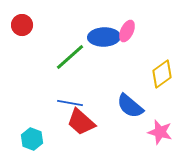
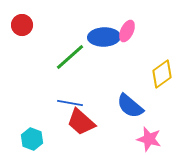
pink star: moved 11 px left, 7 px down
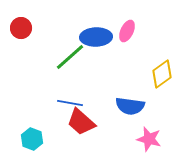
red circle: moved 1 px left, 3 px down
blue ellipse: moved 8 px left
blue semicircle: rotated 32 degrees counterclockwise
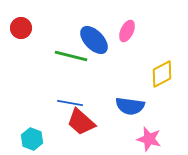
blue ellipse: moved 2 px left, 3 px down; rotated 48 degrees clockwise
green line: moved 1 px right, 1 px up; rotated 56 degrees clockwise
yellow diamond: rotated 8 degrees clockwise
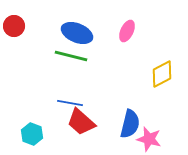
red circle: moved 7 px left, 2 px up
blue ellipse: moved 17 px left, 7 px up; rotated 24 degrees counterclockwise
blue semicircle: moved 18 px down; rotated 84 degrees counterclockwise
cyan hexagon: moved 5 px up
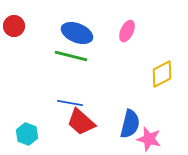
cyan hexagon: moved 5 px left
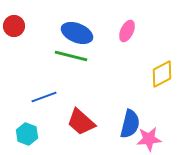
blue line: moved 26 px left, 6 px up; rotated 30 degrees counterclockwise
pink star: rotated 20 degrees counterclockwise
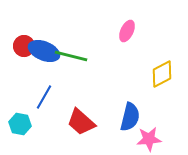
red circle: moved 10 px right, 20 px down
blue ellipse: moved 33 px left, 18 px down
blue line: rotated 40 degrees counterclockwise
blue semicircle: moved 7 px up
cyan hexagon: moved 7 px left, 10 px up; rotated 10 degrees counterclockwise
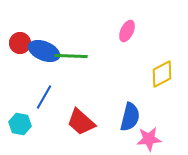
red circle: moved 4 px left, 3 px up
green line: rotated 12 degrees counterclockwise
